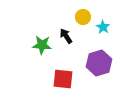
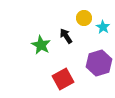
yellow circle: moved 1 px right, 1 px down
green star: moved 1 px left; rotated 24 degrees clockwise
red square: rotated 35 degrees counterclockwise
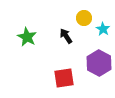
cyan star: moved 2 px down
green star: moved 14 px left, 8 px up
purple hexagon: rotated 15 degrees counterclockwise
red square: moved 1 px right, 1 px up; rotated 20 degrees clockwise
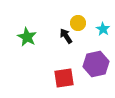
yellow circle: moved 6 px left, 5 px down
purple hexagon: moved 3 px left, 1 px down; rotated 20 degrees clockwise
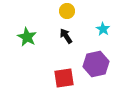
yellow circle: moved 11 px left, 12 px up
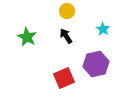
red square: rotated 15 degrees counterclockwise
